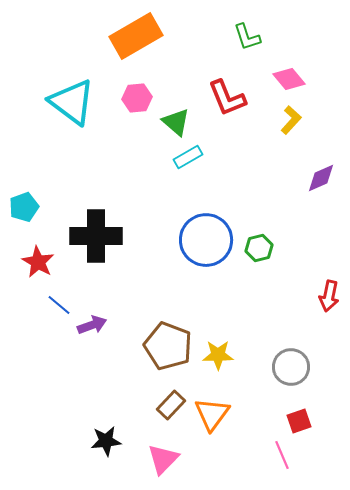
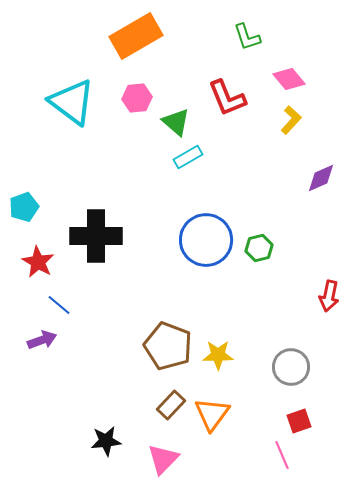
purple arrow: moved 50 px left, 15 px down
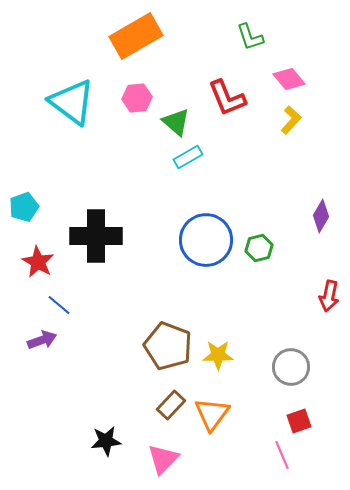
green L-shape: moved 3 px right
purple diamond: moved 38 px down; rotated 36 degrees counterclockwise
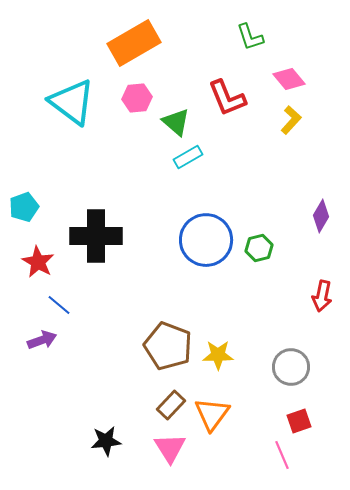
orange rectangle: moved 2 px left, 7 px down
red arrow: moved 7 px left
pink triangle: moved 7 px right, 11 px up; rotated 16 degrees counterclockwise
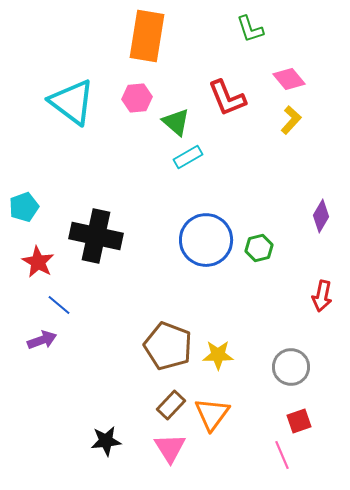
green L-shape: moved 8 px up
orange rectangle: moved 13 px right, 7 px up; rotated 51 degrees counterclockwise
black cross: rotated 12 degrees clockwise
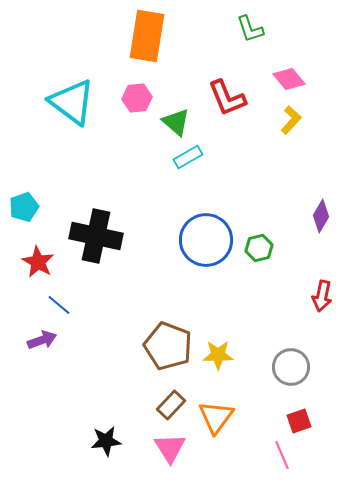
orange triangle: moved 4 px right, 3 px down
